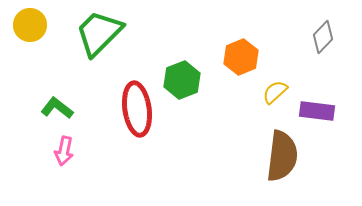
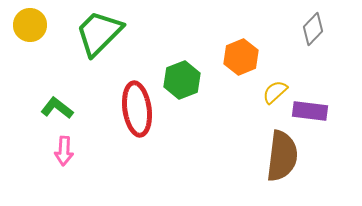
gray diamond: moved 10 px left, 8 px up
purple rectangle: moved 7 px left
pink arrow: rotated 8 degrees counterclockwise
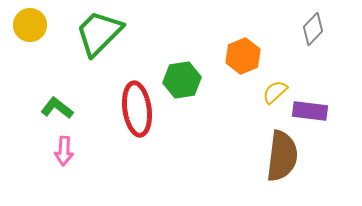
orange hexagon: moved 2 px right, 1 px up
green hexagon: rotated 12 degrees clockwise
